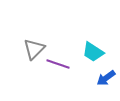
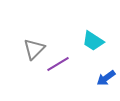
cyan trapezoid: moved 11 px up
purple line: rotated 50 degrees counterclockwise
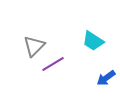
gray triangle: moved 3 px up
purple line: moved 5 px left
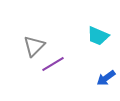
cyan trapezoid: moved 5 px right, 5 px up; rotated 10 degrees counterclockwise
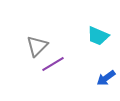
gray triangle: moved 3 px right
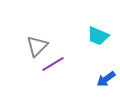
blue arrow: moved 1 px down
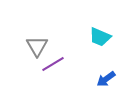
cyan trapezoid: moved 2 px right, 1 px down
gray triangle: rotated 15 degrees counterclockwise
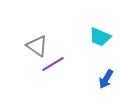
gray triangle: rotated 25 degrees counterclockwise
blue arrow: rotated 24 degrees counterclockwise
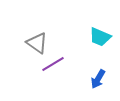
gray triangle: moved 3 px up
blue arrow: moved 8 px left
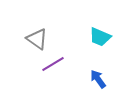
gray triangle: moved 4 px up
blue arrow: rotated 114 degrees clockwise
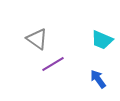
cyan trapezoid: moved 2 px right, 3 px down
